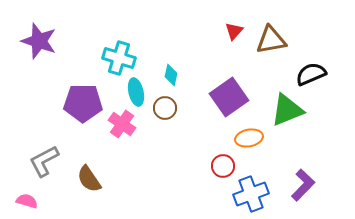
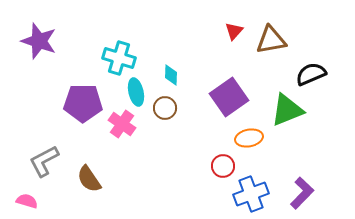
cyan diamond: rotated 10 degrees counterclockwise
purple L-shape: moved 1 px left, 8 px down
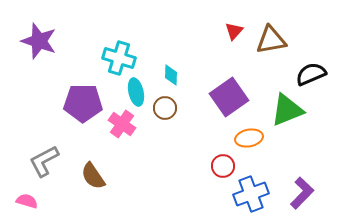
brown semicircle: moved 4 px right, 3 px up
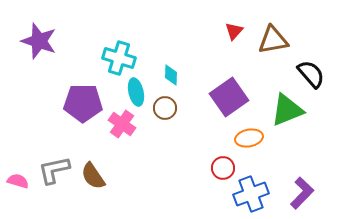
brown triangle: moved 2 px right
black semicircle: rotated 72 degrees clockwise
gray L-shape: moved 10 px right, 9 px down; rotated 16 degrees clockwise
red circle: moved 2 px down
pink semicircle: moved 9 px left, 20 px up
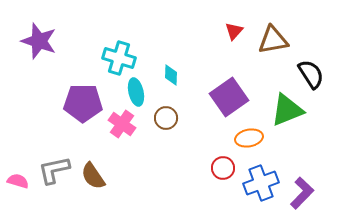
black semicircle: rotated 8 degrees clockwise
brown circle: moved 1 px right, 10 px down
blue cross: moved 10 px right, 11 px up
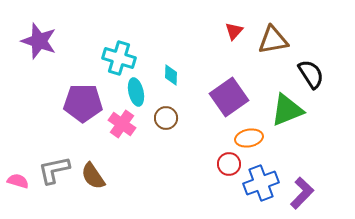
red circle: moved 6 px right, 4 px up
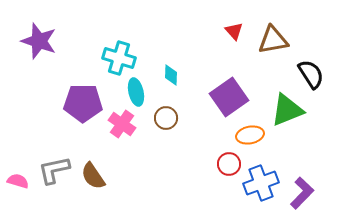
red triangle: rotated 24 degrees counterclockwise
orange ellipse: moved 1 px right, 3 px up
